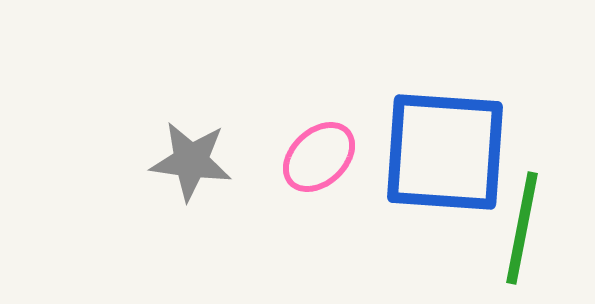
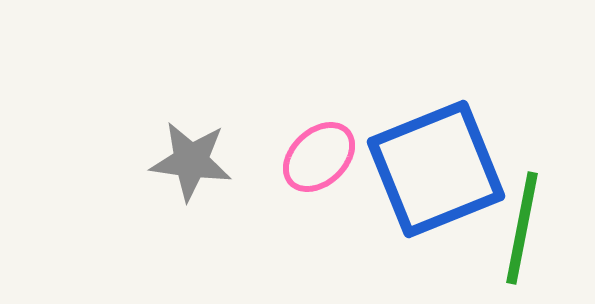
blue square: moved 9 px left, 17 px down; rotated 26 degrees counterclockwise
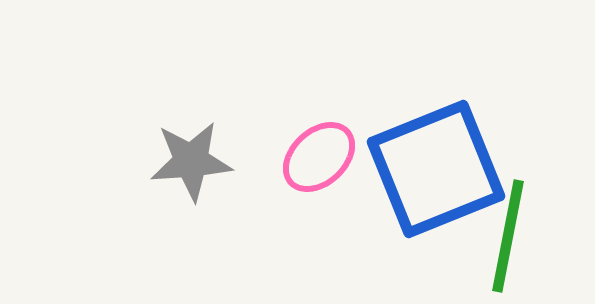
gray star: rotated 12 degrees counterclockwise
green line: moved 14 px left, 8 px down
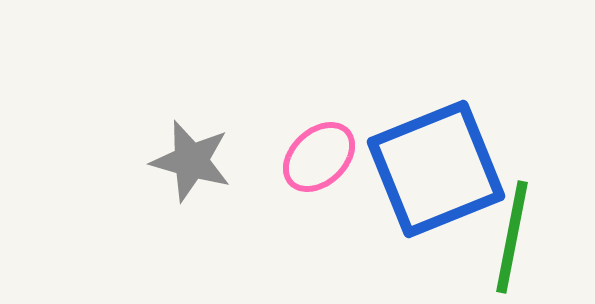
gray star: rotated 20 degrees clockwise
green line: moved 4 px right, 1 px down
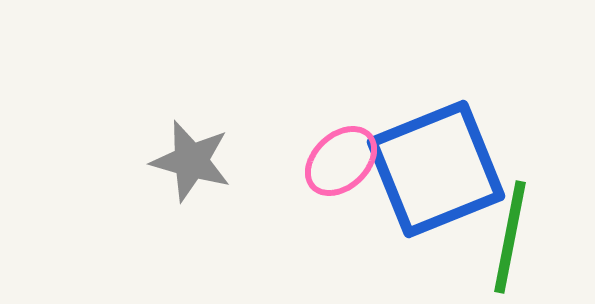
pink ellipse: moved 22 px right, 4 px down
green line: moved 2 px left
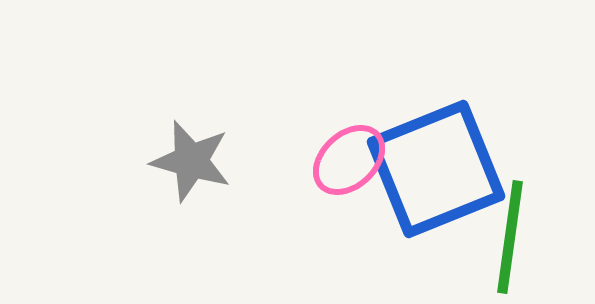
pink ellipse: moved 8 px right, 1 px up
green line: rotated 3 degrees counterclockwise
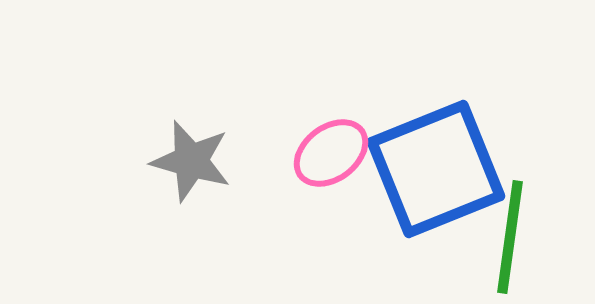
pink ellipse: moved 18 px left, 7 px up; rotated 6 degrees clockwise
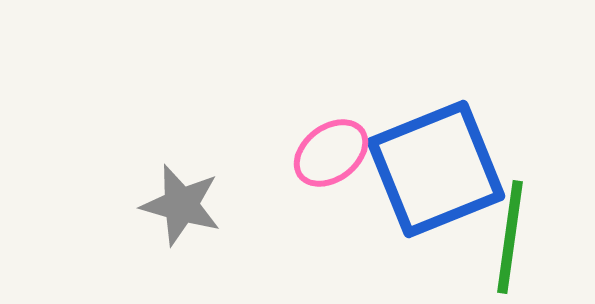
gray star: moved 10 px left, 44 px down
